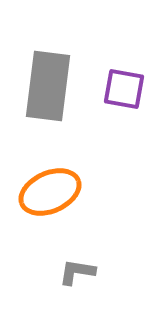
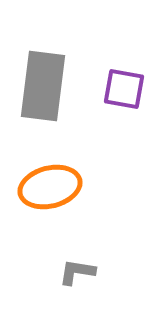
gray rectangle: moved 5 px left
orange ellipse: moved 5 px up; rotated 10 degrees clockwise
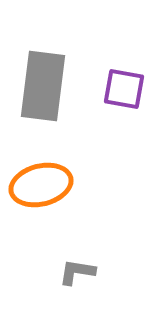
orange ellipse: moved 9 px left, 2 px up
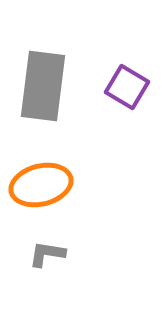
purple square: moved 3 px right, 2 px up; rotated 21 degrees clockwise
gray L-shape: moved 30 px left, 18 px up
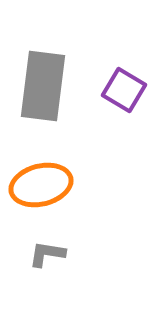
purple square: moved 3 px left, 3 px down
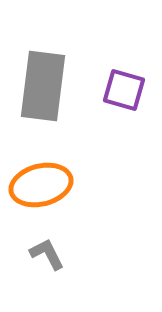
purple square: rotated 15 degrees counterclockwise
gray L-shape: rotated 54 degrees clockwise
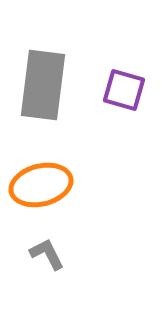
gray rectangle: moved 1 px up
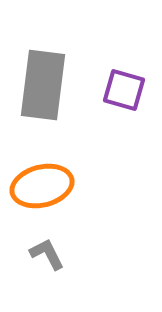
orange ellipse: moved 1 px right, 1 px down
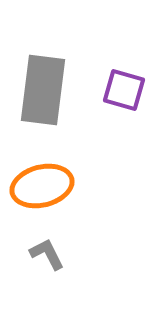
gray rectangle: moved 5 px down
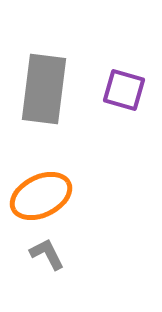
gray rectangle: moved 1 px right, 1 px up
orange ellipse: moved 1 px left, 10 px down; rotated 12 degrees counterclockwise
